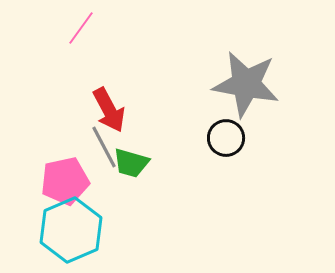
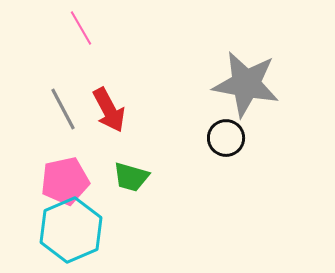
pink line: rotated 66 degrees counterclockwise
gray line: moved 41 px left, 38 px up
green trapezoid: moved 14 px down
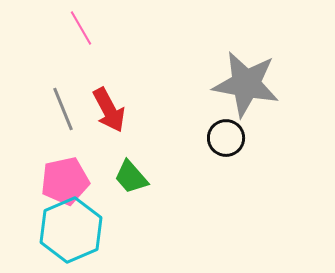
gray line: rotated 6 degrees clockwise
green trapezoid: rotated 33 degrees clockwise
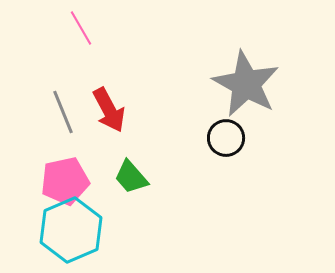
gray star: rotated 18 degrees clockwise
gray line: moved 3 px down
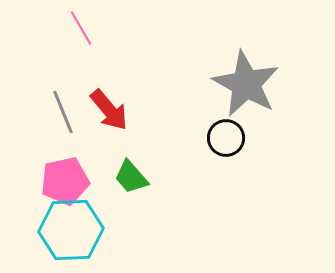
red arrow: rotated 12 degrees counterclockwise
cyan hexagon: rotated 20 degrees clockwise
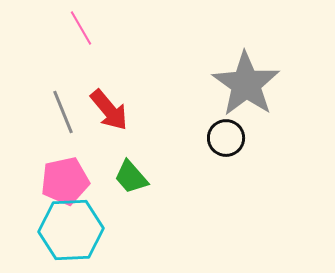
gray star: rotated 6 degrees clockwise
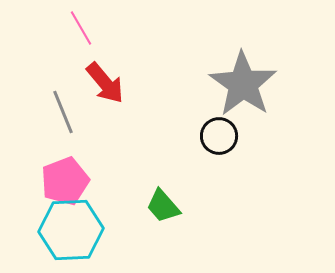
gray star: moved 3 px left
red arrow: moved 4 px left, 27 px up
black circle: moved 7 px left, 2 px up
green trapezoid: moved 32 px right, 29 px down
pink pentagon: rotated 9 degrees counterclockwise
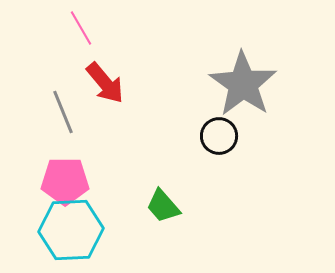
pink pentagon: rotated 21 degrees clockwise
